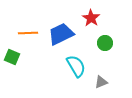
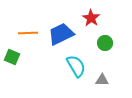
gray triangle: moved 1 px right, 2 px up; rotated 24 degrees clockwise
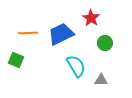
green square: moved 4 px right, 3 px down
gray triangle: moved 1 px left
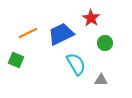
orange line: rotated 24 degrees counterclockwise
cyan semicircle: moved 2 px up
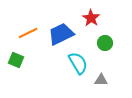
cyan semicircle: moved 2 px right, 1 px up
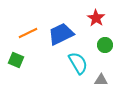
red star: moved 5 px right
green circle: moved 2 px down
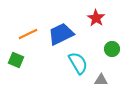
orange line: moved 1 px down
green circle: moved 7 px right, 4 px down
